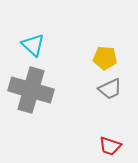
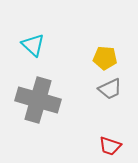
gray cross: moved 7 px right, 10 px down
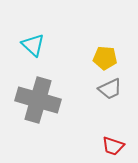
red trapezoid: moved 3 px right
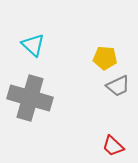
gray trapezoid: moved 8 px right, 3 px up
gray cross: moved 8 px left, 2 px up
red trapezoid: rotated 25 degrees clockwise
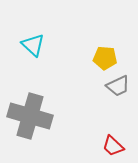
gray cross: moved 18 px down
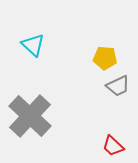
gray cross: rotated 27 degrees clockwise
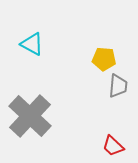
cyan triangle: moved 1 px left, 1 px up; rotated 15 degrees counterclockwise
yellow pentagon: moved 1 px left, 1 px down
gray trapezoid: rotated 60 degrees counterclockwise
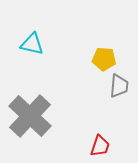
cyan triangle: rotated 15 degrees counterclockwise
gray trapezoid: moved 1 px right
red trapezoid: moved 13 px left; rotated 115 degrees counterclockwise
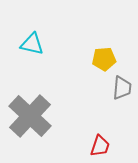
yellow pentagon: rotated 10 degrees counterclockwise
gray trapezoid: moved 3 px right, 2 px down
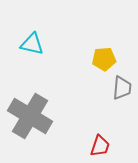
gray cross: rotated 12 degrees counterclockwise
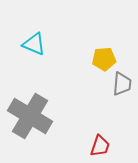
cyan triangle: moved 2 px right; rotated 10 degrees clockwise
gray trapezoid: moved 4 px up
